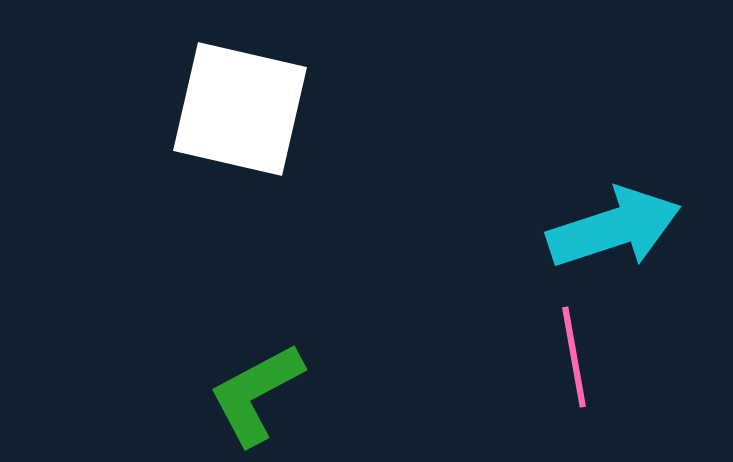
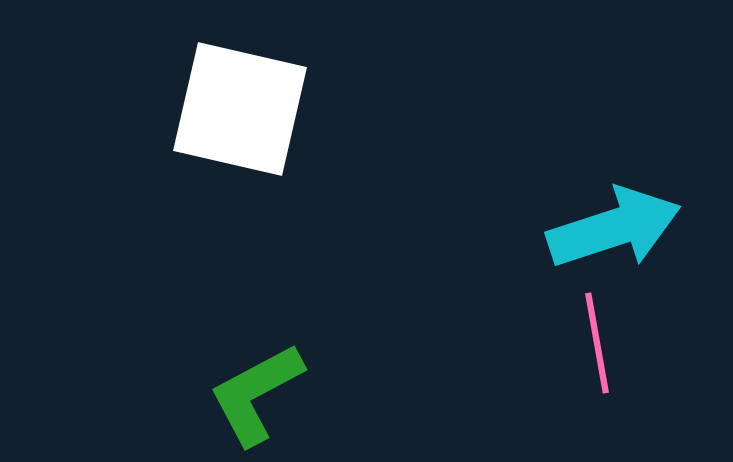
pink line: moved 23 px right, 14 px up
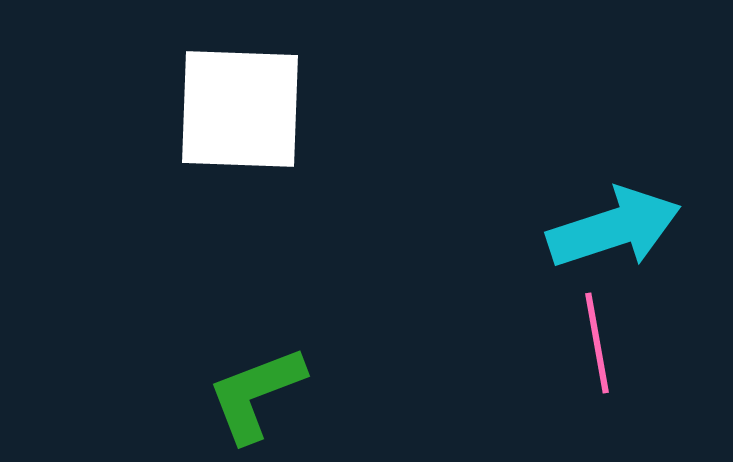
white square: rotated 11 degrees counterclockwise
green L-shape: rotated 7 degrees clockwise
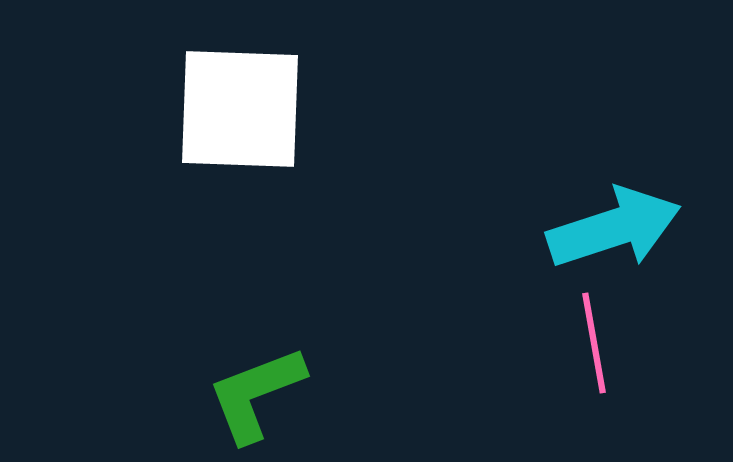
pink line: moved 3 px left
